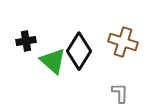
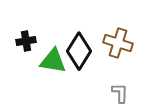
brown cross: moved 5 px left, 1 px down
green triangle: rotated 32 degrees counterclockwise
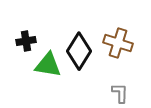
green triangle: moved 5 px left, 4 px down
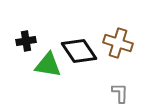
black diamond: rotated 66 degrees counterclockwise
